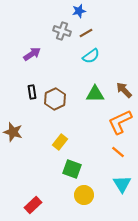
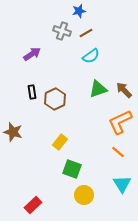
green triangle: moved 3 px right, 5 px up; rotated 18 degrees counterclockwise
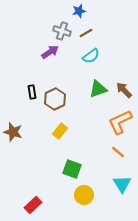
purple arrow: moved 18 px right, 2 px up
yellow rectangle: moved 11 px up
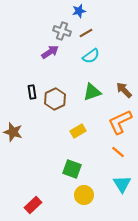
green triangle: moved 6 px left, 3 px down
yellow rectangle: moved 18 px right; rotated 21 degrees clockwise
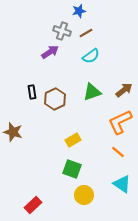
brown arrow: rotated 96 degrees clockwise
yellow rectangle: moved 5 px left, 9 px down
cyan triangle: rotated 24 degrees counterclockwise
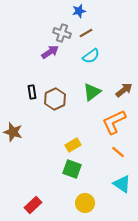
gray cross: moved 2 px down
green triangle: rotated 18 degrees counterclockwise
orange L-shape: moved 6 px left
yellow rectangle: moved 5 px down
yellow circle: moved 1 px right, 8 px down
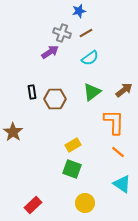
cyan semicircle: moved 1 px left, 2 px down
brown hexagon: rotated 25 degrees clockwise
orange L-shape: rotated 116 degrees clockwise
brown star: rotated 18 degrees clockwise
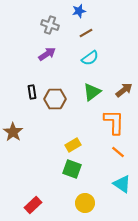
gray cross: moved 12 px left, 8 px up
purple arrow: moved 3 px left, 2 px down
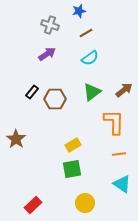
black rectangle: rotated 48 degrees clockwise
brown star: moved 3 px right, 7 px down
orange line: moved 1 px right, 2 px down; rotated 48 degrees counterclockwise
green square: rotated 30 degrees counterclockwise
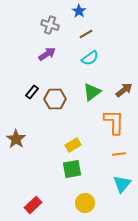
blue star: rotated 24 degrees counterclockwise
brown line: moved 1 px down
cyan triangle: rotated 36 degrees clockwise
